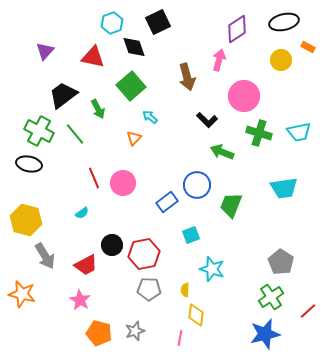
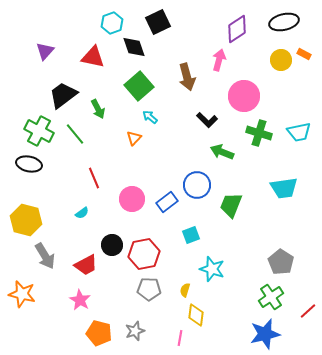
orange rectangle at (308, 47): moved 4 px left, 7 px down
green square at (131, 86): moved 8 px right
pink circle at (123, 183): moved 9 px right, 16 px down
yellow semicircle at (185, 290): rotated 16 degrees clockwise
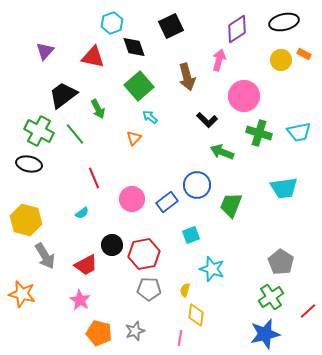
black square at (158, 22): moved 13 px right, 4 px down
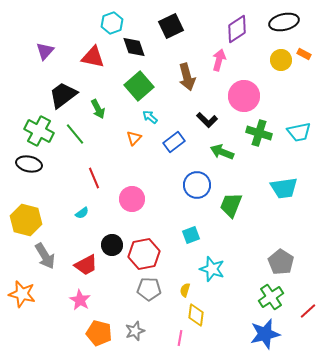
blue rectangle at (167, 202): moved 7 px right, 60 px up
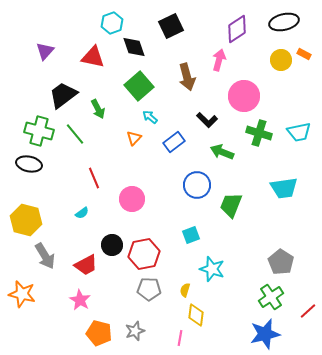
green cross at (39, 131): rotated 12 degrees counterclockwise
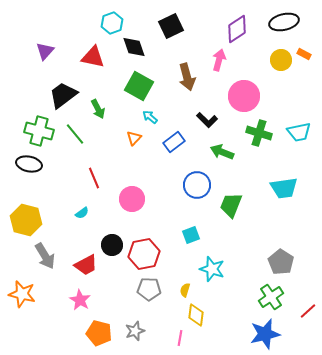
green square at (139, 86): rotated 20 degrees counterclockwise
